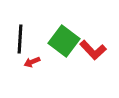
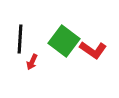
red L-shape: rotated 12 degrees counterclockwise
red arrow: rotated 42 degrees counterclockwise
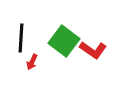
black line: moved 1 px right, 1 px up
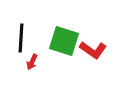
green square: rotated 20 degrees counterclockwise
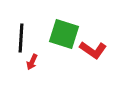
green square: moved 7 px up
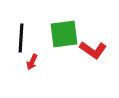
green square: rotated 24 degrees counterclockwise
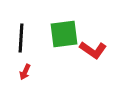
red arrow: moved 7 px left, 10 px down
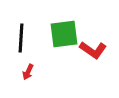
red arrow: moved 3 px right
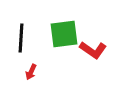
red arrow: moved 3 px right
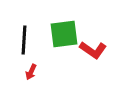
black line: moved 3 px right, 2 px down
